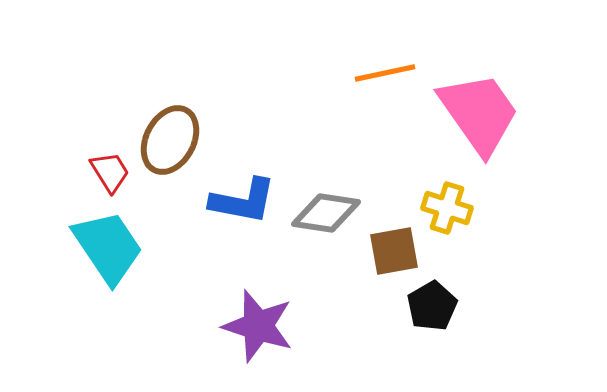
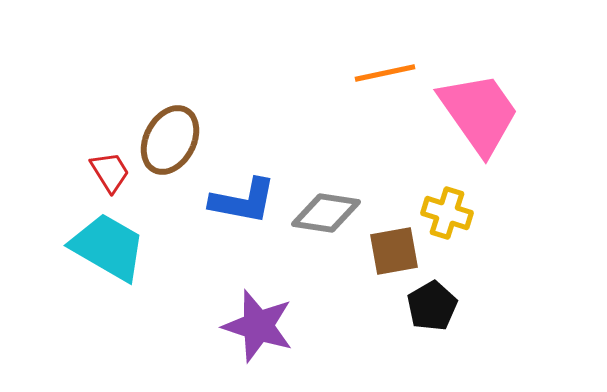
yellow cross: moved 5 px down
cyan trapezoid: rotated 26 degrees counterclockwise
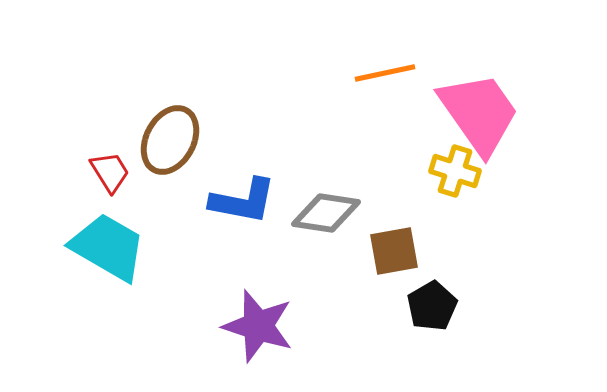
yellow cross: moved 8 px right, 42 px up
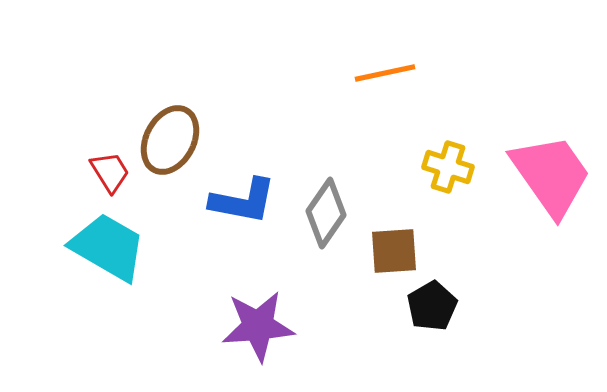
pink trapezoid: moved 72 px right, 62 px down
yellow cross: moved 7 px left, 4 px up
gray diamond: rotated 64 degrees counterclockwise
brown square: rotated 6 degrees clockwise
purple star: rotated 22 degrees counterclockwise
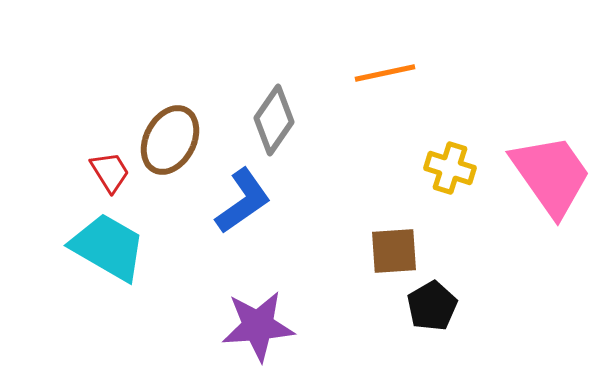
yellow cross: moved 2 px right, 1 px down
blue L-shape: rotated 46 degrees counterclockwise
gray diamond: moved 52 px left, 93 px up
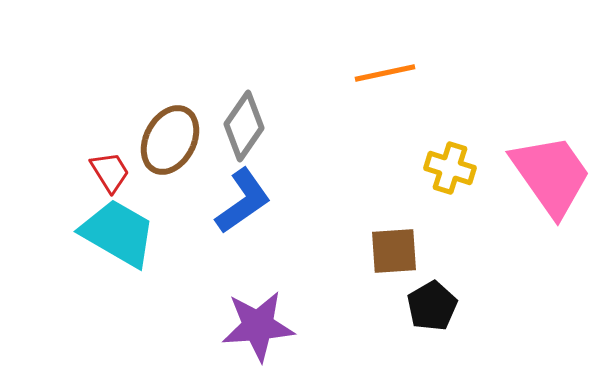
gray diamond: moved 30 px left, 6 px down
cyan trapezoid: moved 10 px right, 14 px up
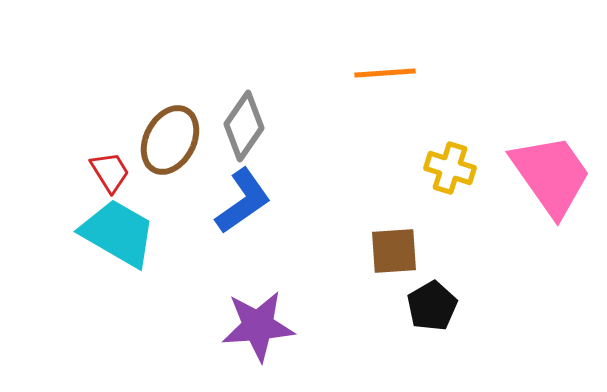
orange line: rotated 8 degrees clockwise
